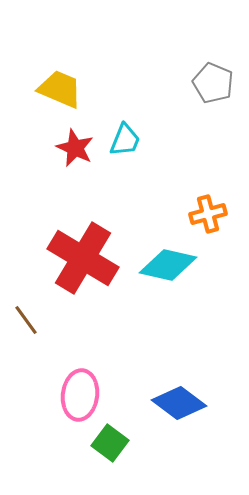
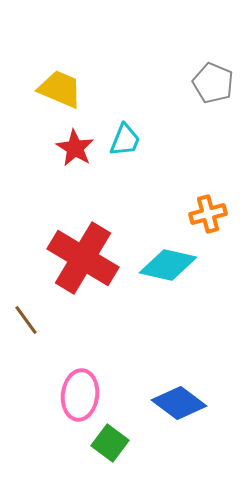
red star: rotated 6 degrees clockwise
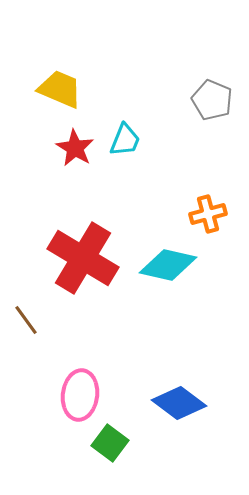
gray pentagon: moved 1 px left, 17 px down
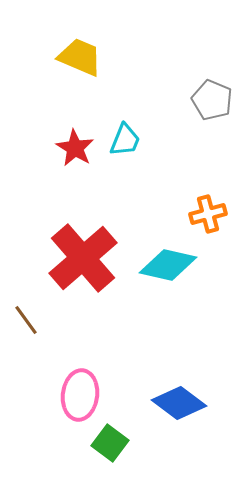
yellow trapezoid: moved 20 px right, 32 px up
red cross: rotated 18 degrees clockwise
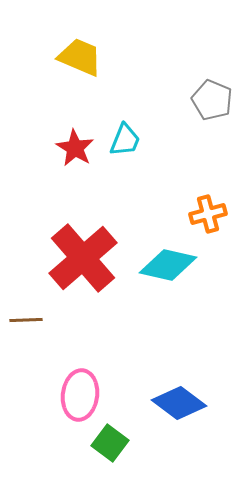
brown line: rotated 56 degrees counterclockwise
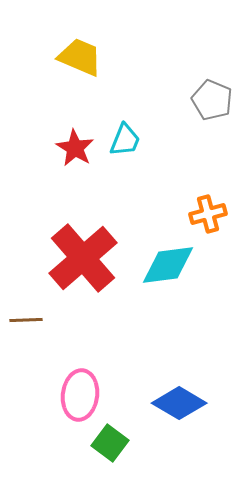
cyan diamond: rotated 20 degrees counterclockwise
blue diamond: rotated 6 degrees counterclockwise
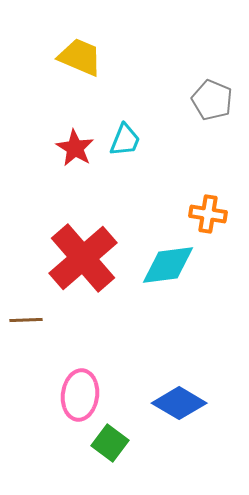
orange cross: rotated 24 degrees clockwise
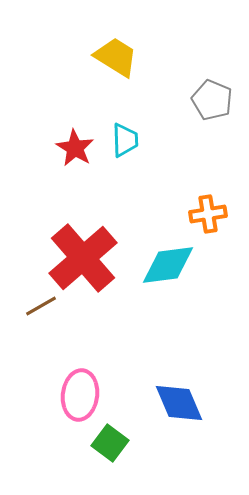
yellow trapezoid: moved 36 px right; rotated 9 degrees clockwise
cyan trapezoid: rotated 24 degrees counterclockwise
orange cross: rotated 18 degrees counterclockwise
brown line: moved 15 px right, 14 px up; rotated 28 degrees counterclockwise
blue diamond: rotated 36 degrees clockwise
